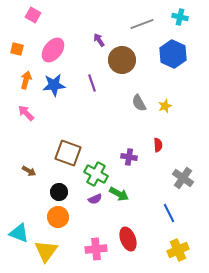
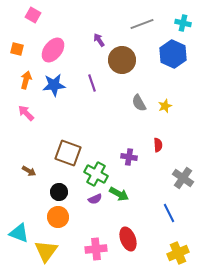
cyan cross: moved 3 px right, 6 px down
yellow cross: moved 3 px down
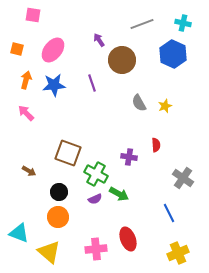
pink square: rotated 21 degrees counterclockwise
red semicircle: moved 2 px left
yellow triangle: moved 3 px right, 1 px down; rotated 25 degrees counterclockwise
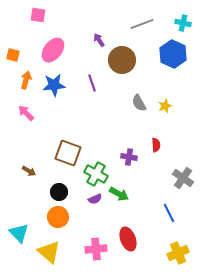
pink square: moved 5 px right
orange square: moved 4 px left, 6 px down
cyan triangle: rotated 25 degrees clockwise
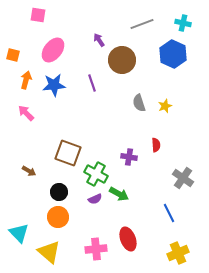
gray semicircle: rotated 12 degrees clockwise
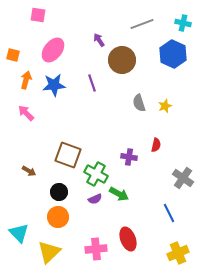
red semicircle: rotated 16 degrees clockwise
brown square: moved 2 px down
yellow triangle: rotated 35 degrees clockwise
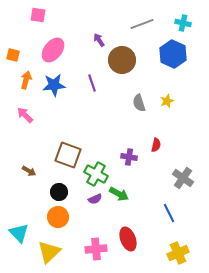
yellow star: moved 2 px right, 5 px up
pink arrow: moved 1 px left, 2 px down
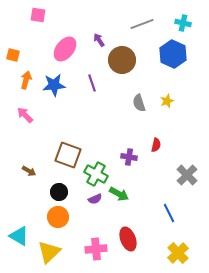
pink ellipse: moved 12 px right, 1 px up
gray cross: moved 4 px right, 3 px up; rotated 10 degrees clockwise
cyan triangle: moved 3 px down; rotated 15 degrees counterclockwise
yellow cross: rotated 20 degrees counterclockwise
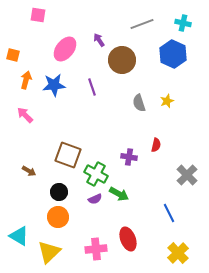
purple line: moved 4 px down
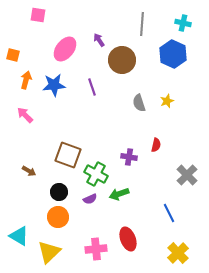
gray line: rotated 65 degrees counterclockwise
green arrow: rotated 132 degrees clockwise
purple semicircle: moved 5 px left
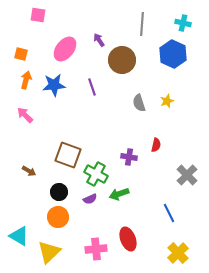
orange square: moved 8 px right, 1 px up
